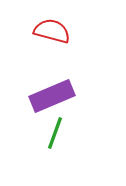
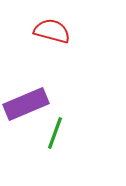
purple rectangle: moved 26 px left, 8 px down
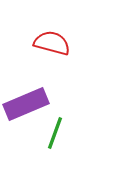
red semicircle: moved 12 px down
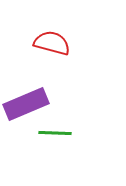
green line: rotated 72 degrees clockwise
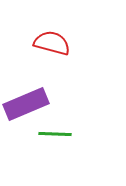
green line: moved 1 px down
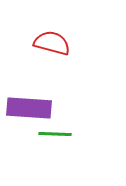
purple rectangle: moved 3 px right, 4 px down; rotated 27 degrees clockwise
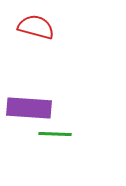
red semicircle: moved 16 px left, 16 px up
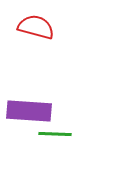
purple rectangle: moved 3 px down
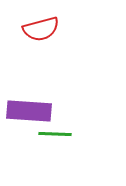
red semicircle: moved 5 px right, 2 px down; rotated 150 degrees clockwise
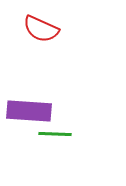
red semicircle: rotated 39 degrees clockwise
